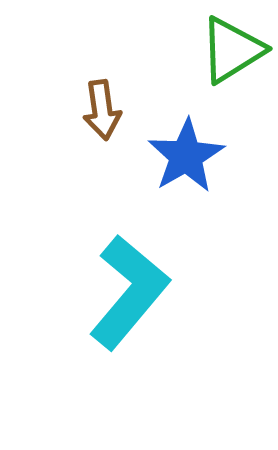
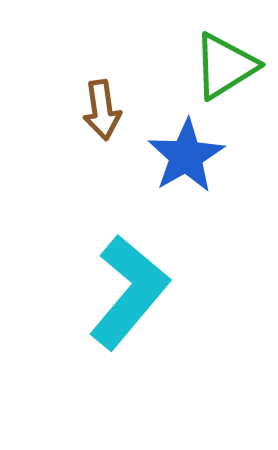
green triangle: moved 7 px left, 16 px down
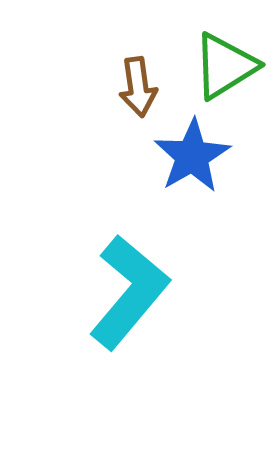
brown arrow: moved 36 px right, 23 px up
blue star: moved 6 px right
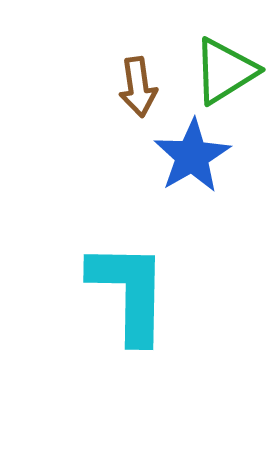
green triangle: moved 5 px down
cyan L-shape: rotated 39 degrees counterclockwise
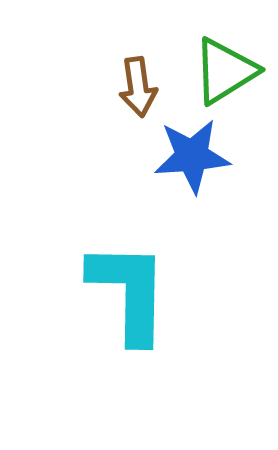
blue star: rotated 26 degrees clockwise
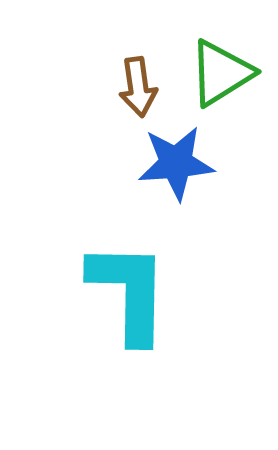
green triangle: moved 4 px left, 2 px down
blue star: moved 16 px left, 7 px down
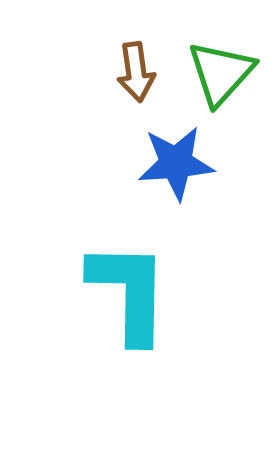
green triangle: rotated 16 degrees counterclockwise
brown arrow: moved 2 px left, 15 px up
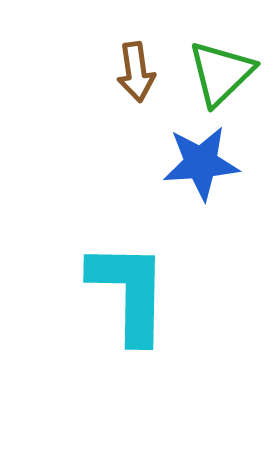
green triangle: rotated 4 degrees clockwise
blue star: moved 25 px right
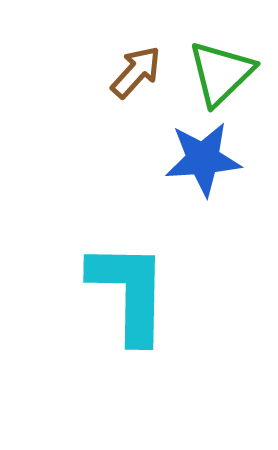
brown arrow: rotated 130 degrees counterclockwise
blue star: moved 2 px right, 4 px up
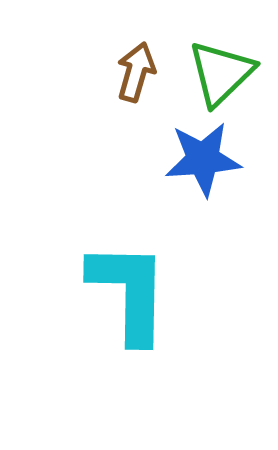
brown arrow: rotated 26 degrees counterclockwise
